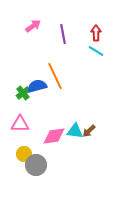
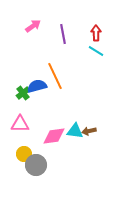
brown arrow: rotated 32 degrees clockwise
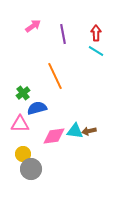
blue semicircle: moved 22 px down
yellow circle: moved 1 px left
gray circle: moved 5 px left, 4 px down
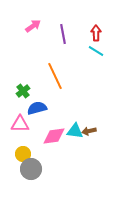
green cross: moved 2 px up
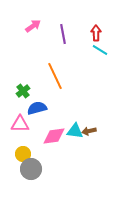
cyan line: moved 4 px right, 1 px up
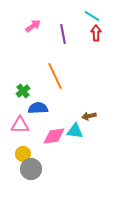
cyan line: moved 8 px left, 34 px up
blue semicircle: moved 1 px right; rotated 12 degrees clockwise
pink triangle: moved 1 px down
brown arrow: moved 15 px up
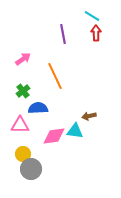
pink arrow: moved 10 px left, 33 px down
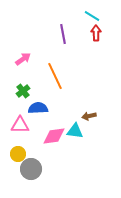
yellow circle: moved 5 px left
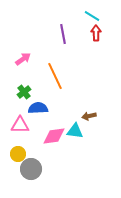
green cross: moved 1 px right, 1 px down
